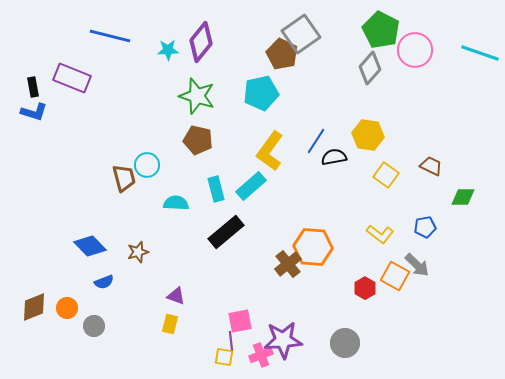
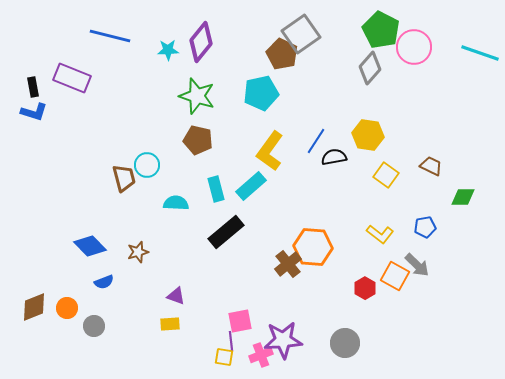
pink circle at (415, 50): moved 1 px left, 3 px up
yellow rectangle at (170, 324): rotated 72 degrees clockwise
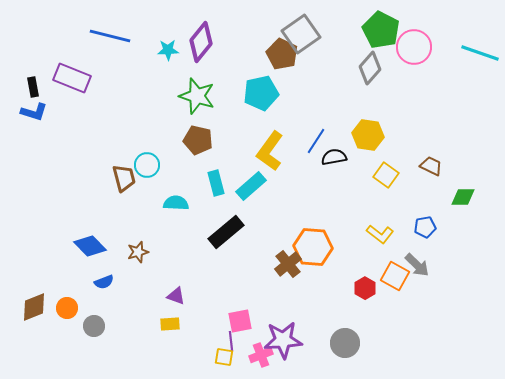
cyan rectangle at (216, 189): moved 6 px up
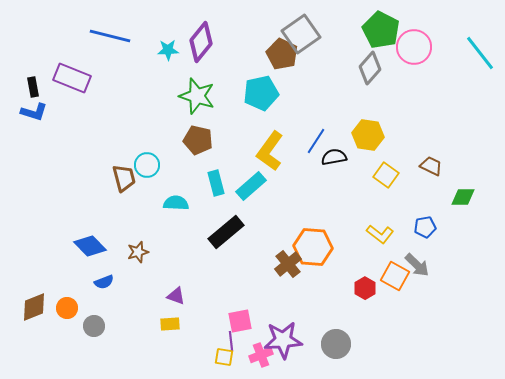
cyan line at (480, 53): rotated 33 degrees clockwise
gray circle at (345, 343): moved 9 px left, 1 px down
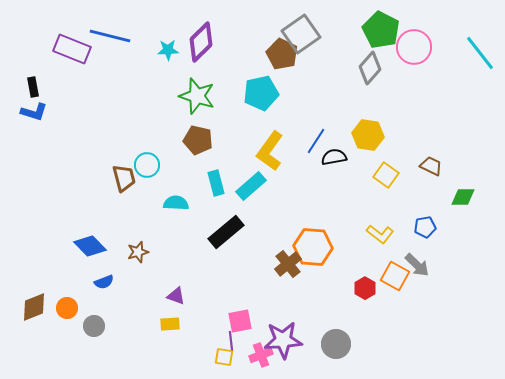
purple diamond at (201, 42): rotated 6 degrees clockwise
purple rectangle at (72, 78): moved 29 px up
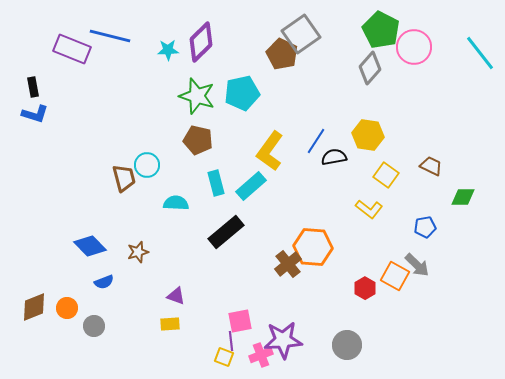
cyan pentagon at (261, 93): moved 19 px left
blue L-shape at (34, 112): moved 1 px right, 2 px down
yellow L-shape at (380, 234): moved 11 px left, 25 px up
gray circle at (336, 344): moved 11 px right, 1 px down
yellow square at (224, 357): rotated 12 degrees clockwise
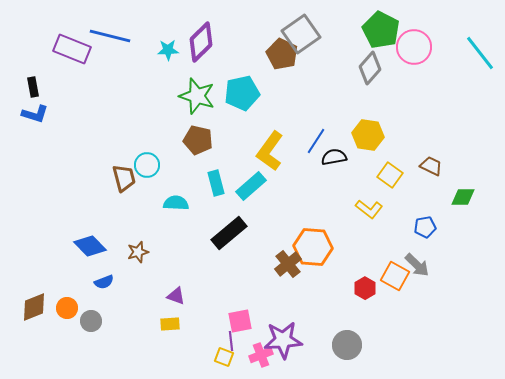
yellow square at (386, 175): moved 4 px right
black rectangle at (226, 232): moved 3 px right, 1 px down
gray circle at (94, 326): moved 3 px left, 5 px up
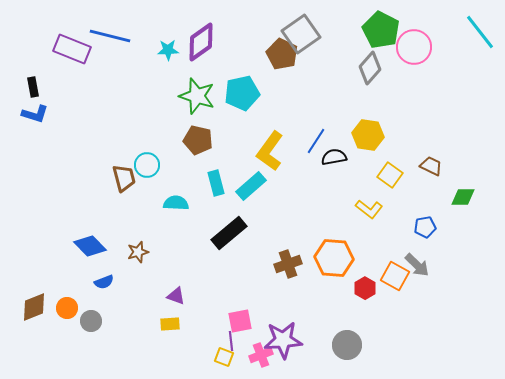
purple diamond at (201, 42): rotated 9 degrees clockwise
cyan line at (480, 53): moved 21 px up
orange hexagon at (313, 247): moved 21 px right, 11 px down
brown cross at (288, 264): rotated 20 degrees clockwise
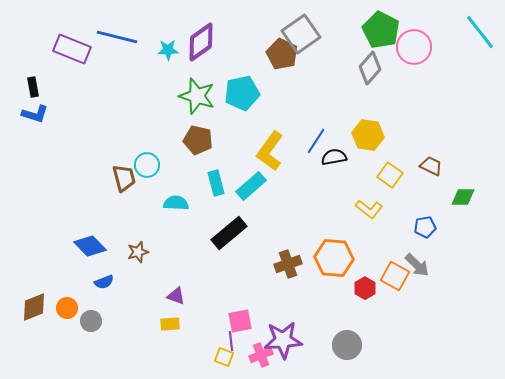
blue line at (110, 36): moved 7 px right, 1 px down
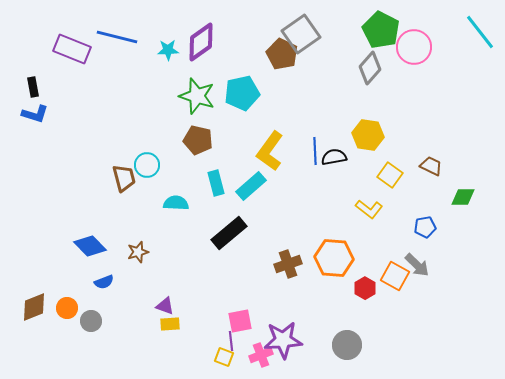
blue line at (316, 141): moved 1 px left, 10 px down; rotated 36 degrees counterclockwise
purple triangle at (176, 296): moved 11 px left, 10 px down
